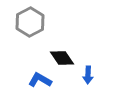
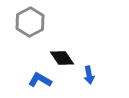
blue arrow: moved 1 px right; rotated 12 degrees counterclockwise
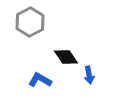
black diamond: moved 4 px right, 1 px up
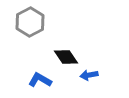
blue arrow: rotated 90 degrees clockwise
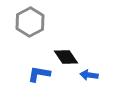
blue arrow: rotated 18 degrees clockwise
blue L-shape: moved 1 px left, 6 px up; rotated 20 degrees counterclockwise
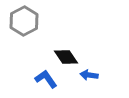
gray hexagon: moved 6 px left, 1 px up
blue L-shape: moved 7 px right, 5 px down; rotated 45 degrees clockwise
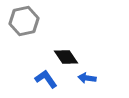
gray hexagon: rotated 16 degrees clockwise
blue arrow: moved 2 px left, 3 px down
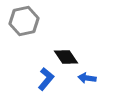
blue L-shape: rotated 75 degrees clockwise
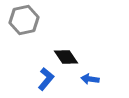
gray hexagon: moved 1 px up
blue arrow: moved 3 px right, 1 px down
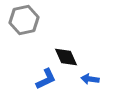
black diamond: rotated 10 degrees clockwise
blue L-shape: rotated 25 degrees clockwise
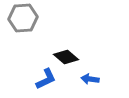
gray hexagon: moved 1 px left, 2 px up; rotated 8 degrees clockwise
black diamond: rotated 25 degrees counterclockwise
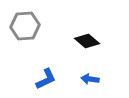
gray hexagon: moved 2 px right, 8 px down
black diamond: moved 21 px right, 16 px up
